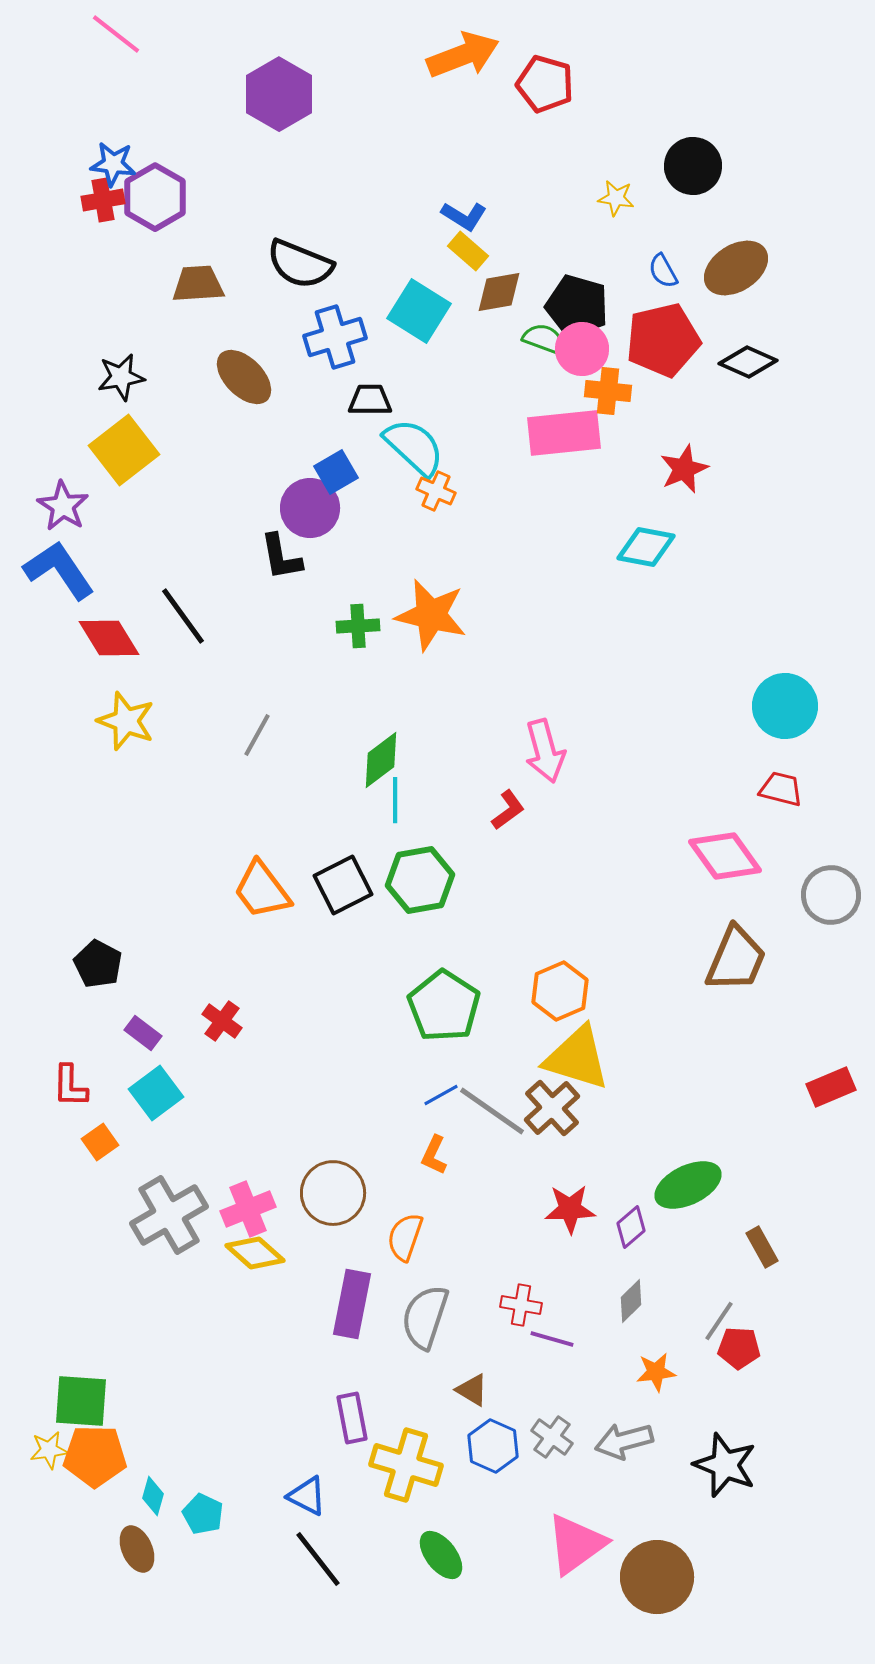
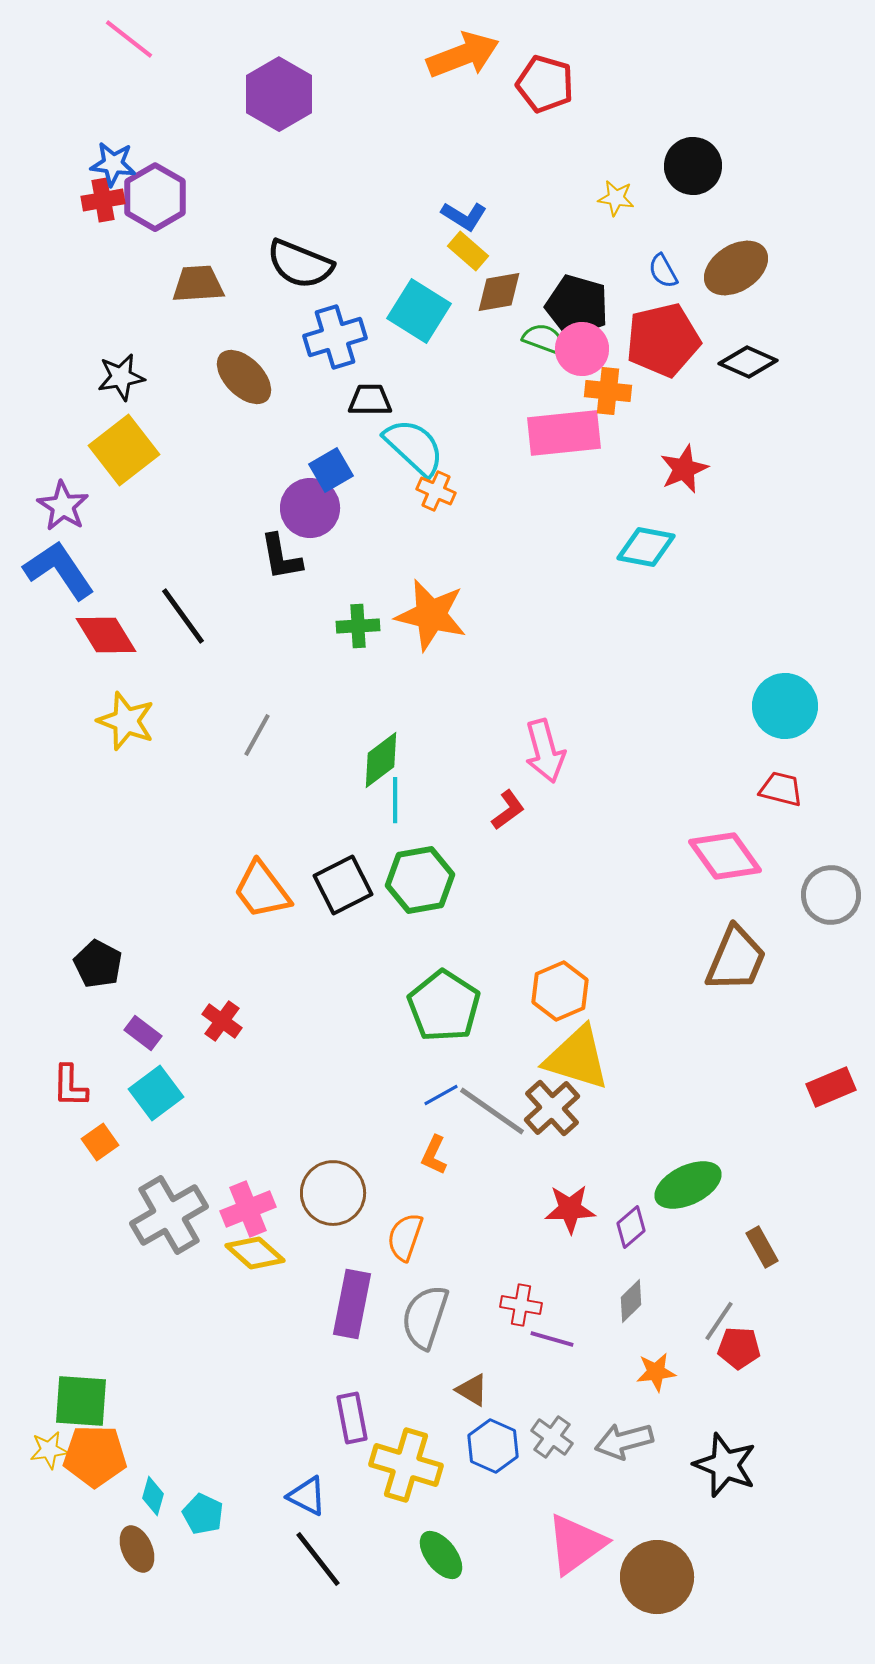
pink line at (116, 34): moved 13 px right, 5 px down
blue square at (336, 472): moved 5 px left, 2 px up
red diamond at (109, 638): moved 3 px left, 3 px up
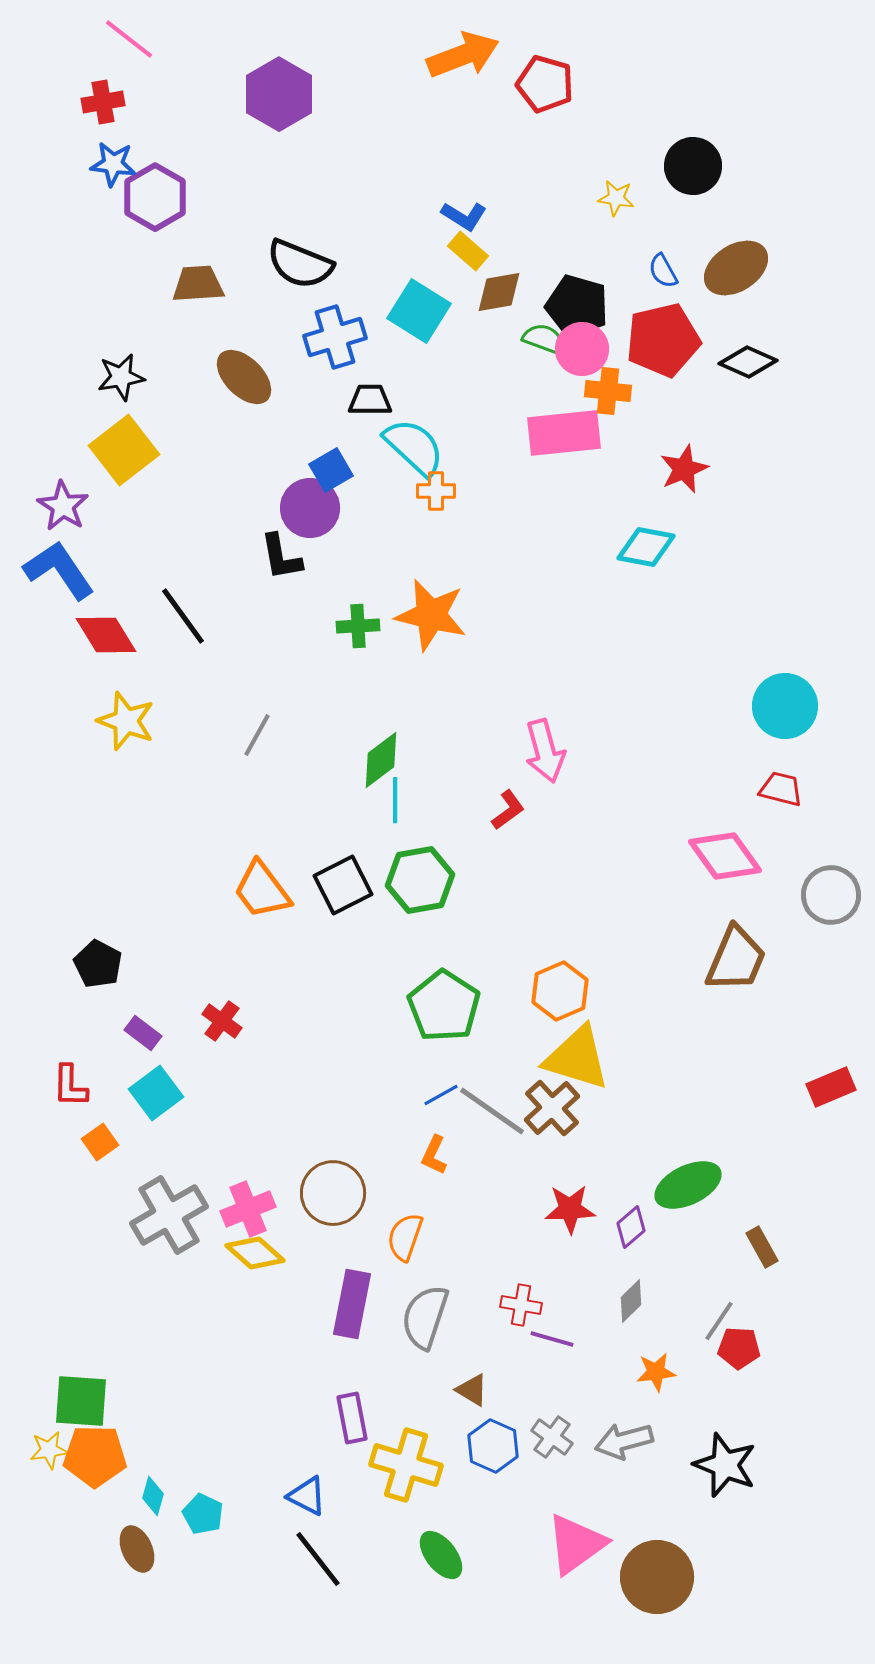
red cross at (103, 200): moved 98 px up
orange cross at (436, 491): rotated 24 degrees counterclockwise
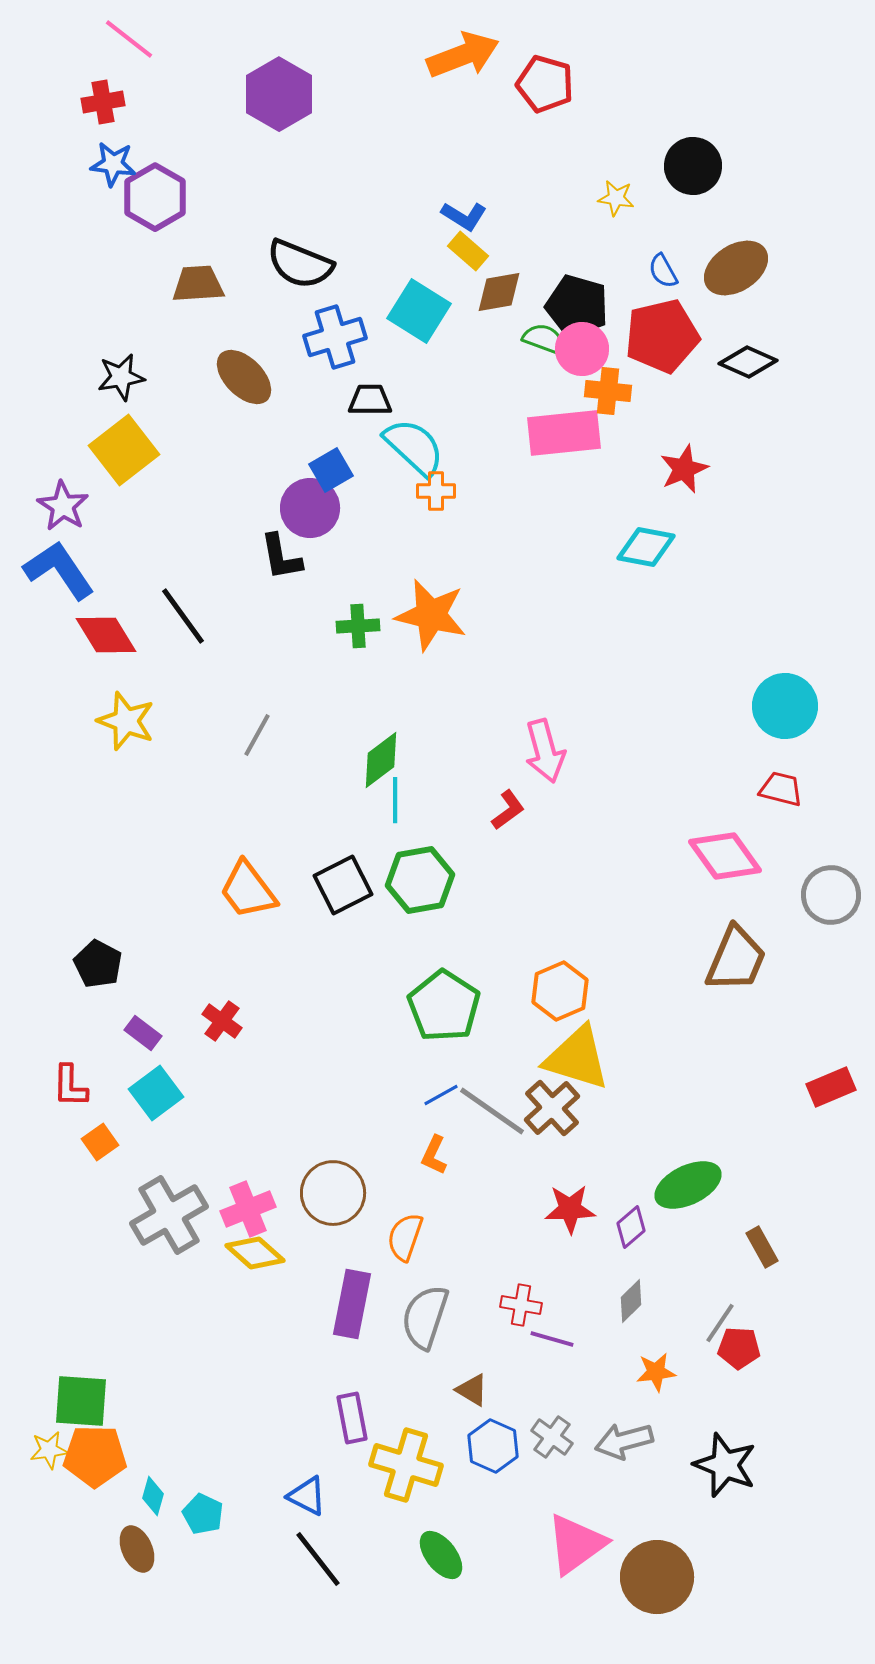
red pentagon at (663, 340): moved 1 px left, 4 px up
orange trapezoid at (262, 890): moved 14 px left
gray line at (719, 1321): moved 1 px right, 2 px down
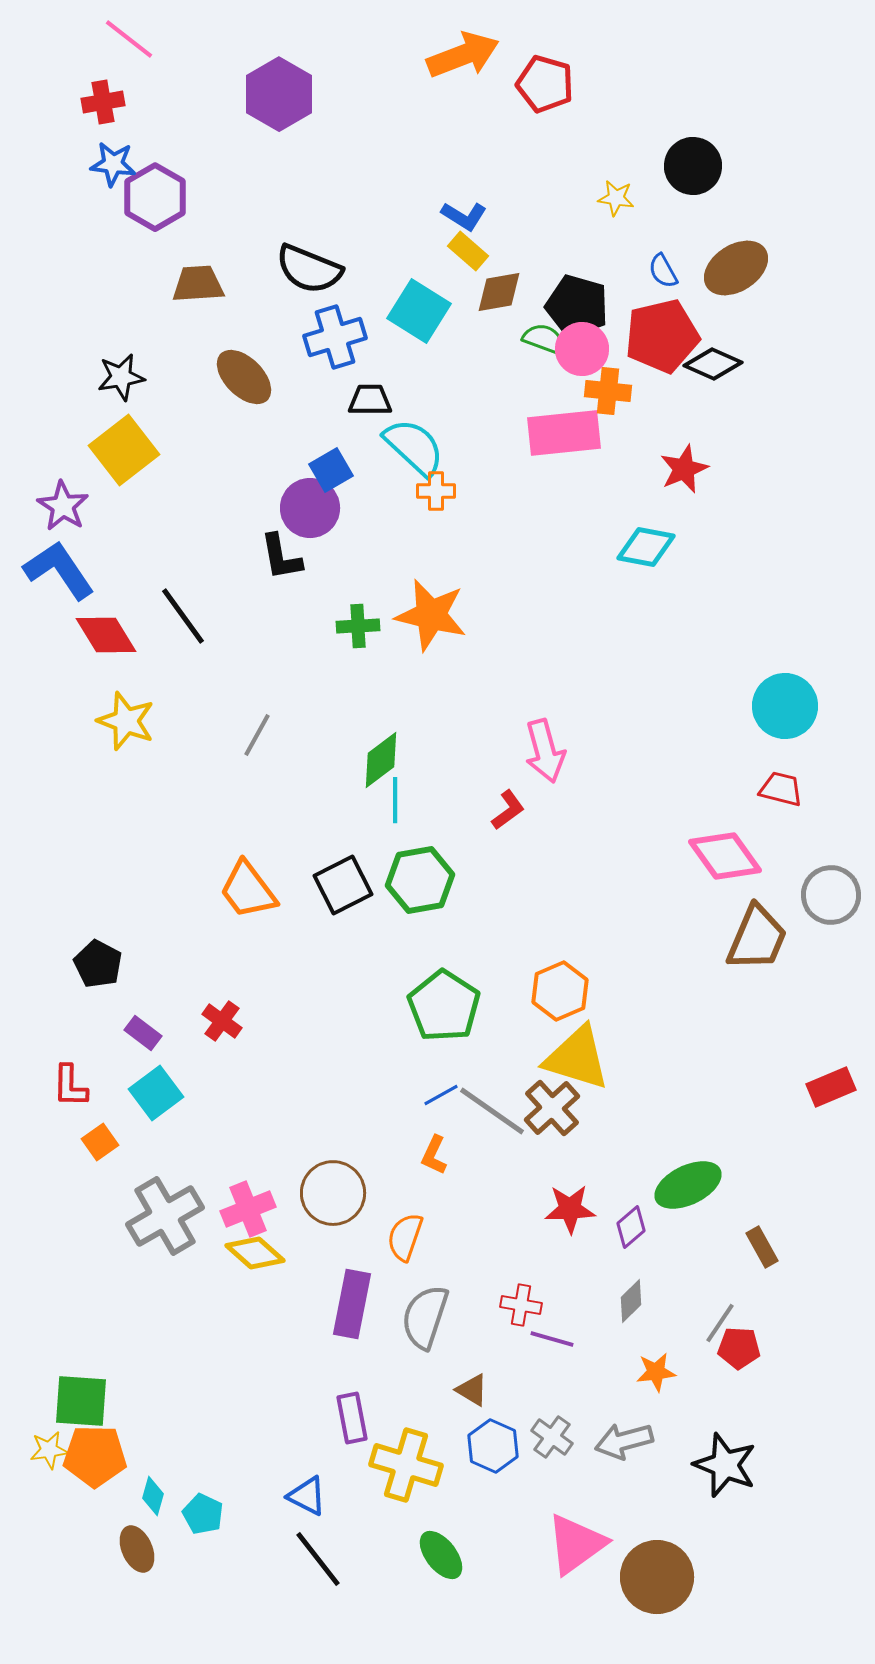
black semicircle at (300, 264): moved 9 px right, 5 px down
black diamond at (748, 362): moved 35 px left, 2 px down
brown trapezoid at (736, 959): moved 21 px right, 21 px up
gray cross at (169, 1215): moved 4 px left, 1 px down
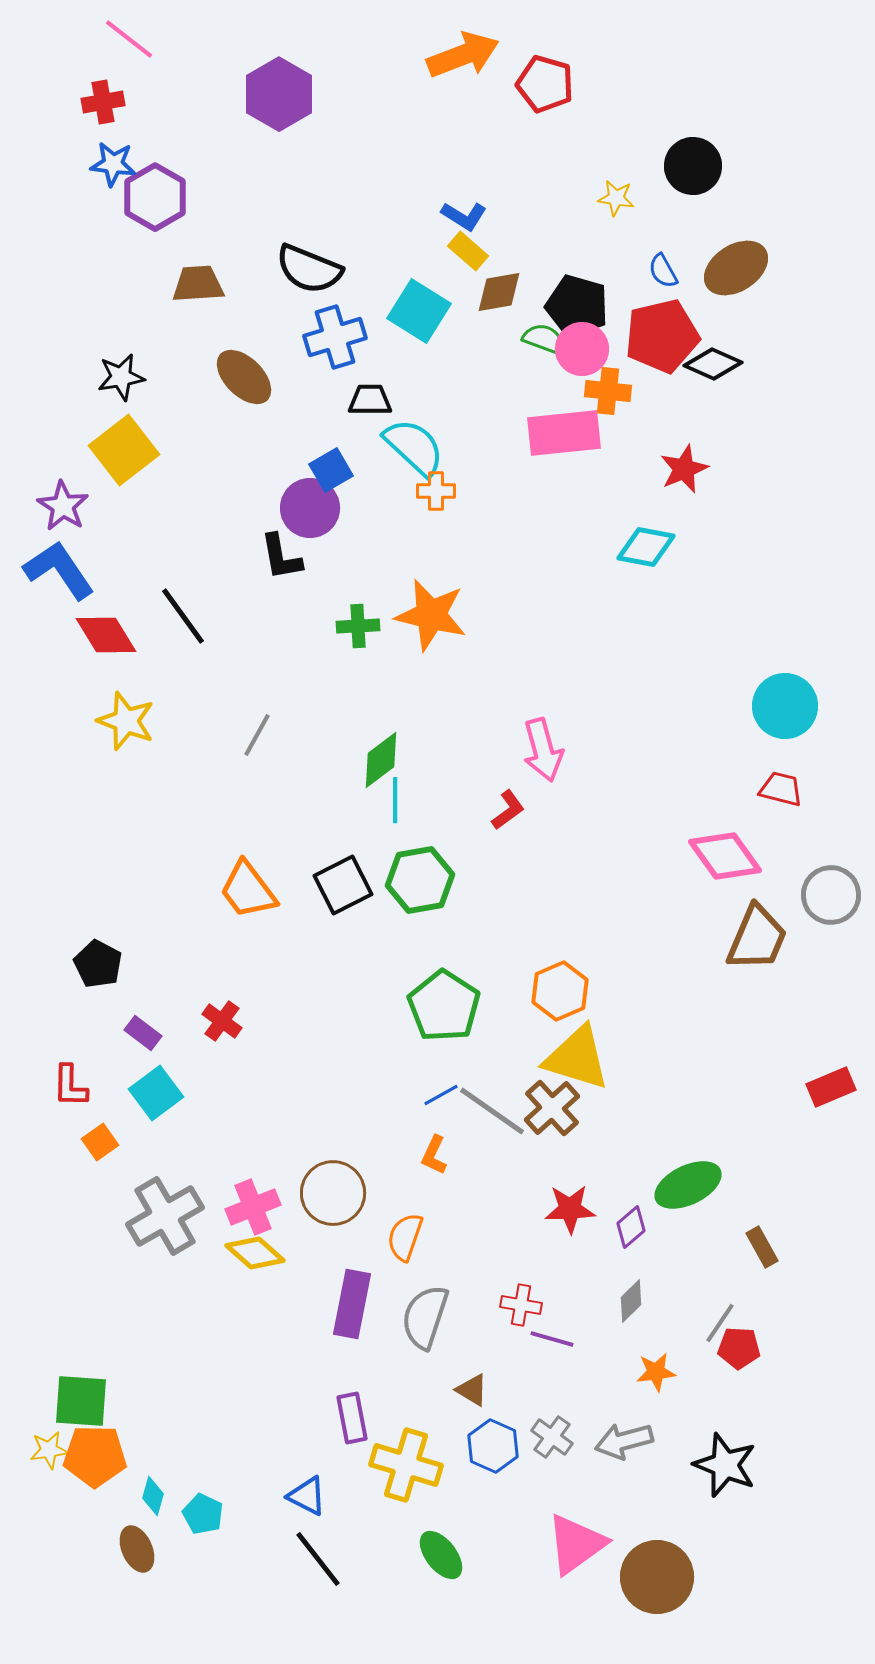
pink arrow at (545, 751): moved 2 px left, 1 px up
pink cross at (248, 1209): moved 5 px right, 2 px up
